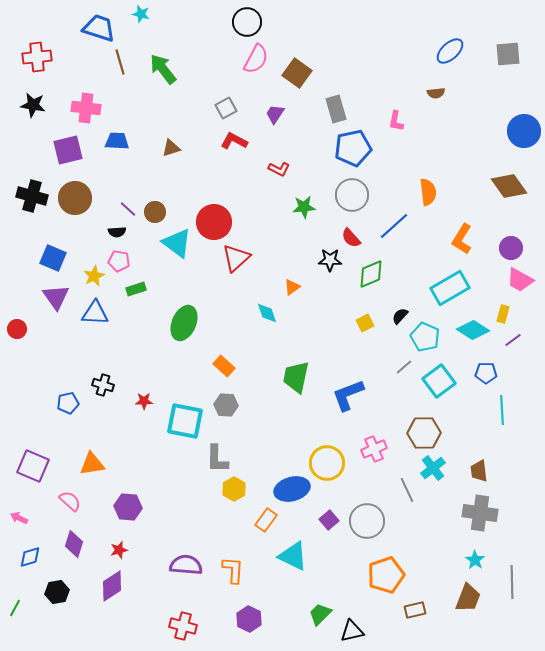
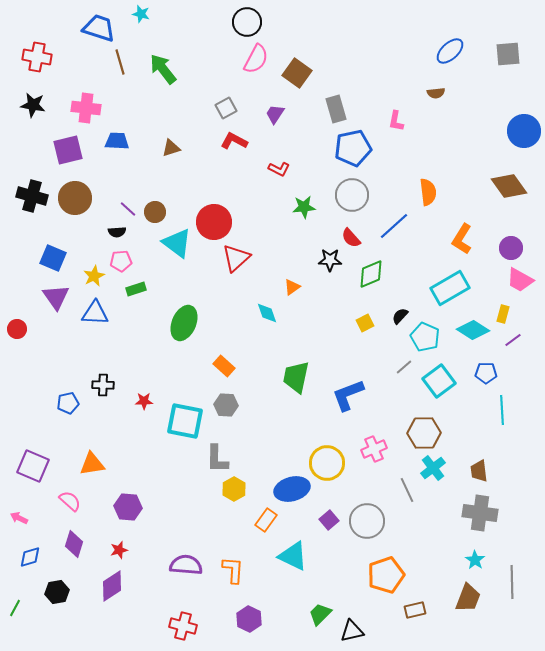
red cross at (37, 57): rotated 16 degrees clockwise
pink pentagon at (119, 261): moved 2 px right; rotated 15 degrees counterclockwise
black cross at (103, 385): rotated 15 degrees counterclockwise
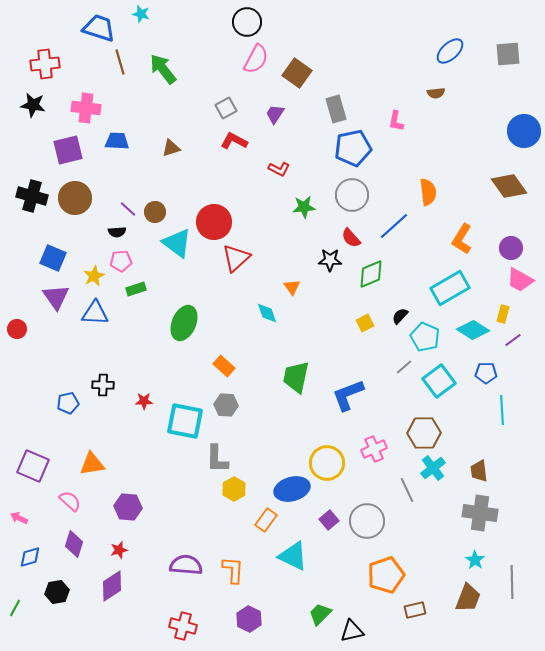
red cross at (37, 57): moved 8 px right, 7 px down; rotated 16 degrees counterclockwise
orange triangle at (292, 287): rotated 30 degrees counterclockwise
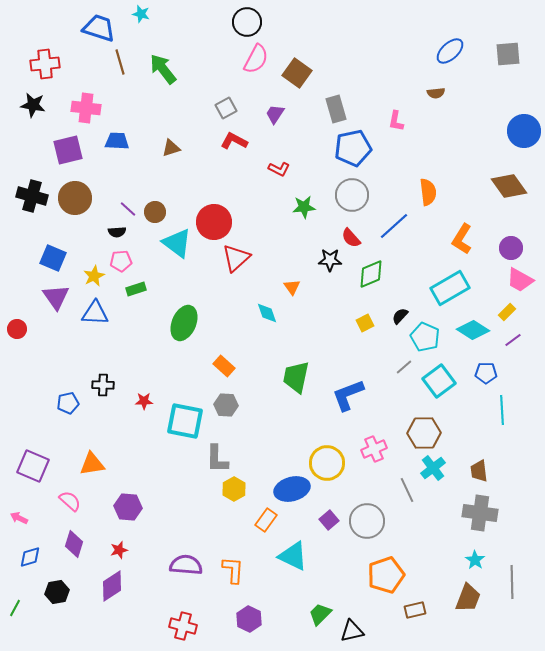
yellow rectangle at (503, 314): moved 4 px right, 2 px up; rotated 30 degrees clockwise
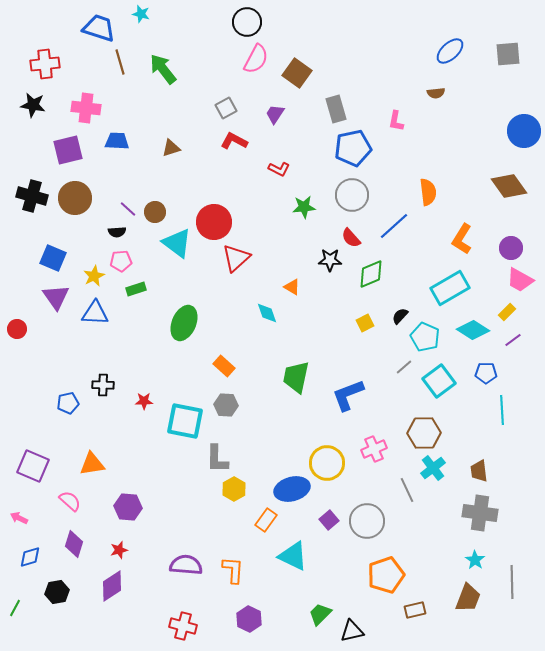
orange triangle at (292, 287): rotated 24 degrees counterclockwise
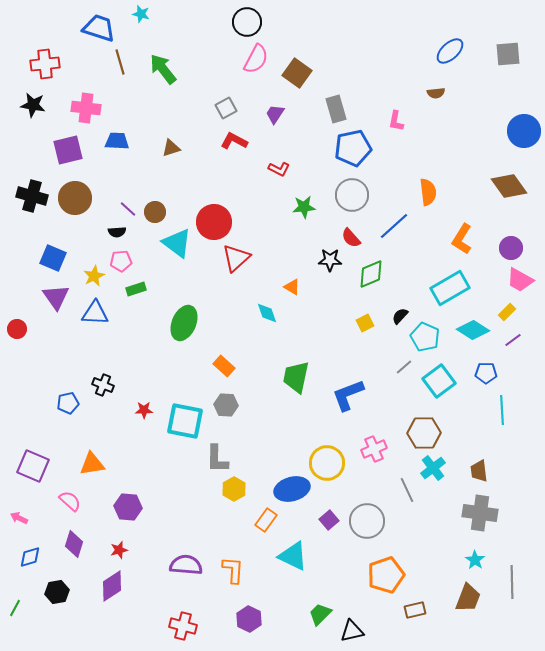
black cross at (103, 385): rotated 20 degrees clockwise
red star at (144, 401): moved 9 px down
